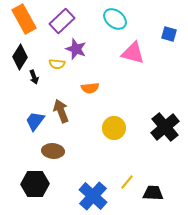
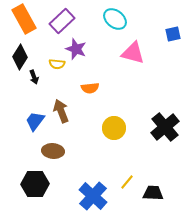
blue square: moved 4 px right; rotated 28 degrees counterclockwise
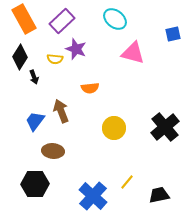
yellow semicircle: moved 2 px left, 5 px up
black trapezoid: moved 6 px right, 2 px down; rotated 15 degrees counterclockwise
